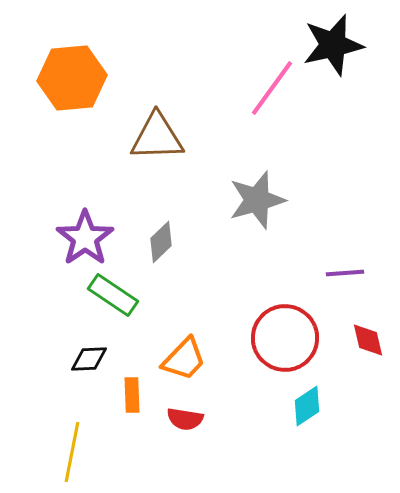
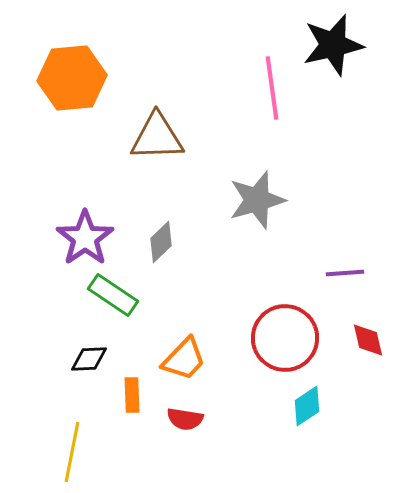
pink line: rotated 44 degrees counterclockwise
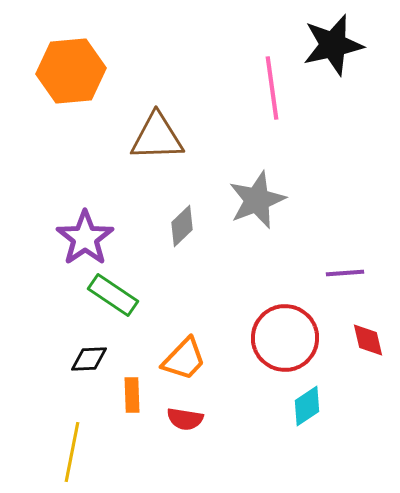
orange hexagon: moved 1 px left, 7 px up
gray star: rotated 6 degrees counterclockwise
gray diamond: moved 21 px right, 16 px up
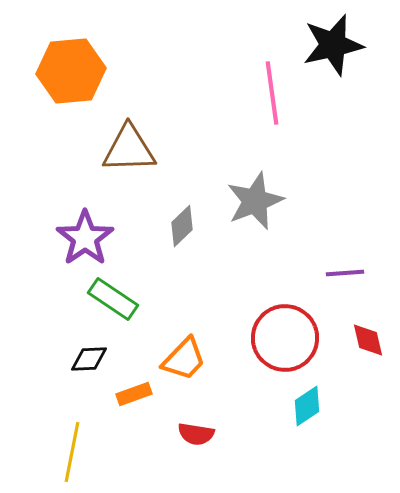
pink line: moved 5 px down
brown triangle: moved 28 px left, 12 px down
gray star: moved 2 px left, 1 px down
green rectangle: moved 4 px down
orange rectangle: moved 2 px right, 1 px up; rotated 72 degrees clockwise
red semicircle: moved 11 px right, 15 px down
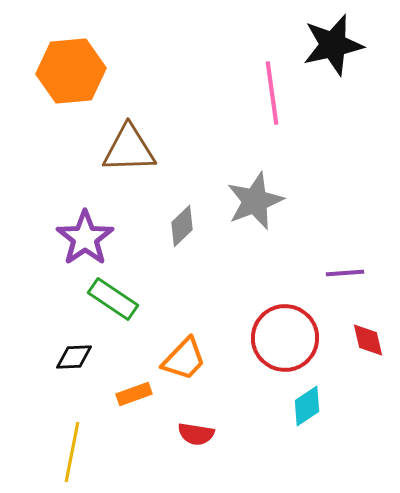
black diamond: moved 15 px left, 2 px up
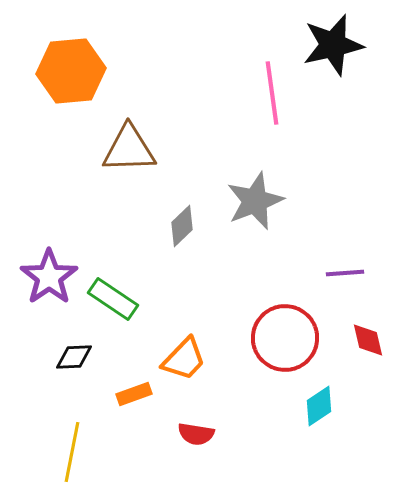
purple star: moved 36 px left, 39 px down
cyan diamond: moved 12 px right
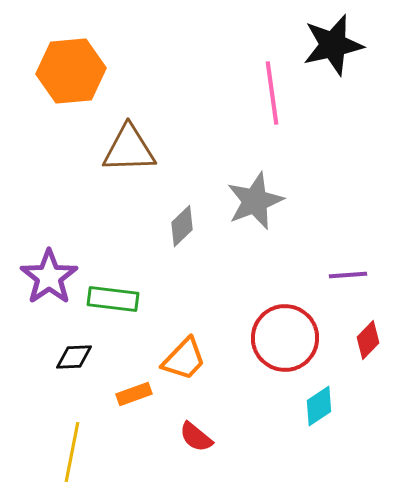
purple line: moved 3 px right, 2 px down
green rectangle: rotated 27 degrees counterclockwise
red diamond: rotated 57 degrees clockwise
red semicircle: moved 3 px down; rotated 30 degrees clockwise
